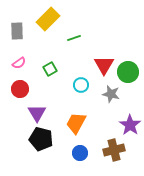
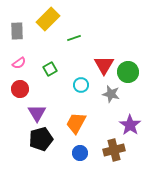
black pentagon: rotated 30 degrees counterclockwise
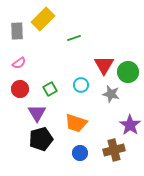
yellow rectangle: moved 5 px left
green square: moved 20 px down
orange trapezoid: rotated 100 degrees counterclockwise
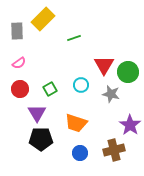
black pentagon: rotated 15 degrees clockwise
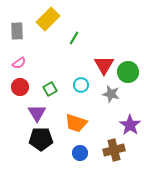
yellow rectangle: moved 5 px right
green line: rotated 40 degrees counterclockwise
red circle: moved 2 px up
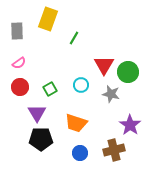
yellow rectangle: rotated 25 degrees counterclockwise
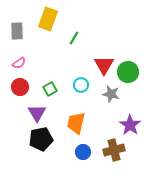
orange trapezoid: rotated 85 degrees clockwise
black pentagon: rotated 10 degrees counterclockwise
blue circle: moved 3 px right, 1 px up
